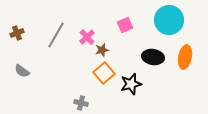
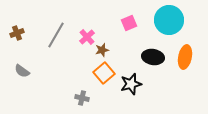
pink square: moved 4 px right, 2 px up
gray cross: moved 1 px right, 5 px up
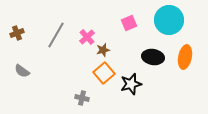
brown star: moved 1 px right
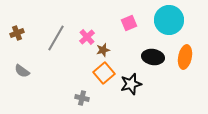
gray line: moved 3 px down
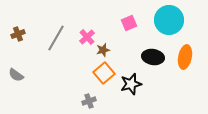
brown cross: moved 1 px right, 1 px down
gray semicircle: moved 6 px left, 4 px down
gray cross: moved 7 px right, 3 px down; rotated 32 degrees counterclockwise
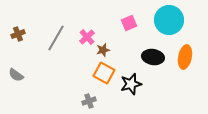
orange square: rotated 20 degrees counterclockwise
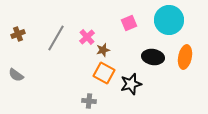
gray cross: rotated 24 degrees clockwise
